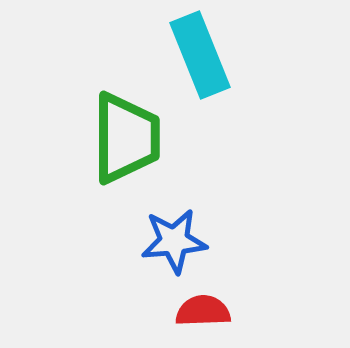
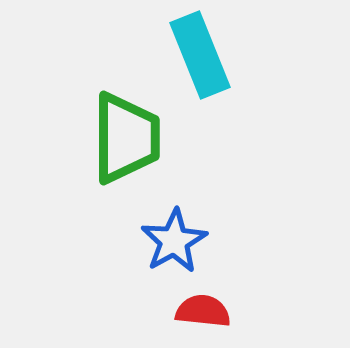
blue star: rotated 24 degrees counterclockwise
red semicircle: rotated 8 degrees clockwise
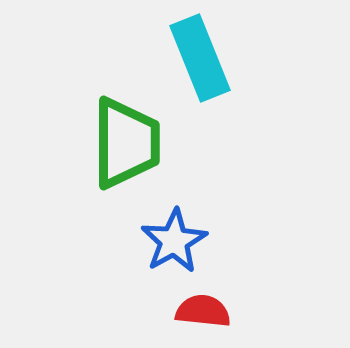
cyan rectangle: moved 3 px down
green trapezoid: moved 5 px down
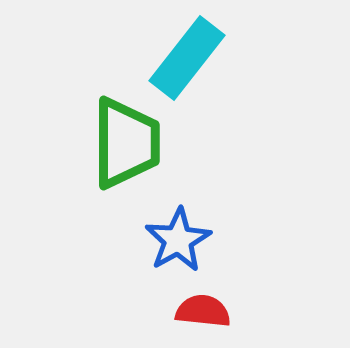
cyan rectangle: moved 13 px left; rotated 60 degrees clockwise
blue star: moved 4 px right, 1 px up
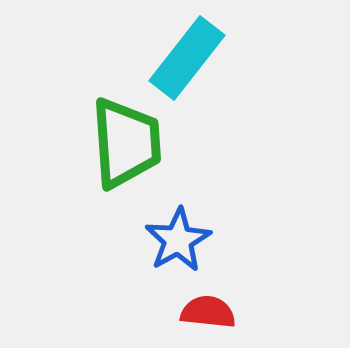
green trapezoid: rotated 4 degrees counterclockwise
red semicircle: moved 5 px right, 1 px down
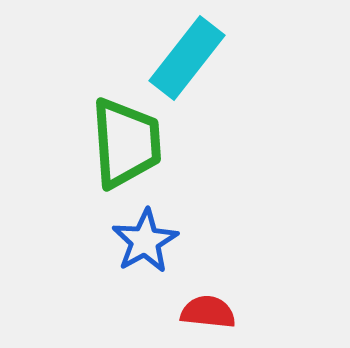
blue star: moved 33 px left, 1 px down
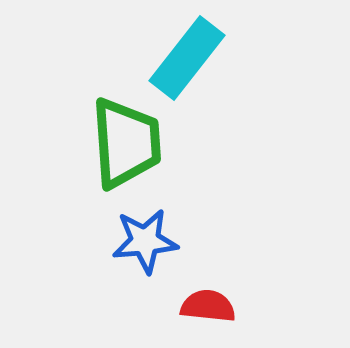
blue star: rotated 24 degrees clockwise
red semicircle: moved 6 px up
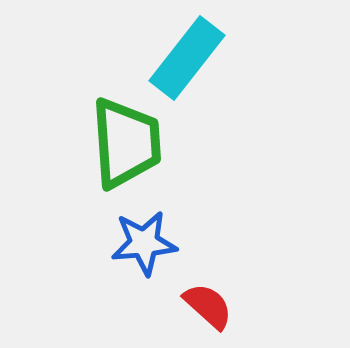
blue star: moved 1 px left, 2 px down
red semicircle: rotated 36 degrees clockwise
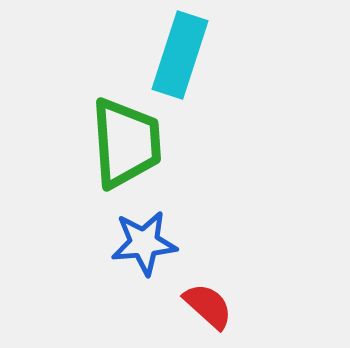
cyan rectangle: moved 7 px left, 3 px up; rotated 20 degrees counterclockwise
